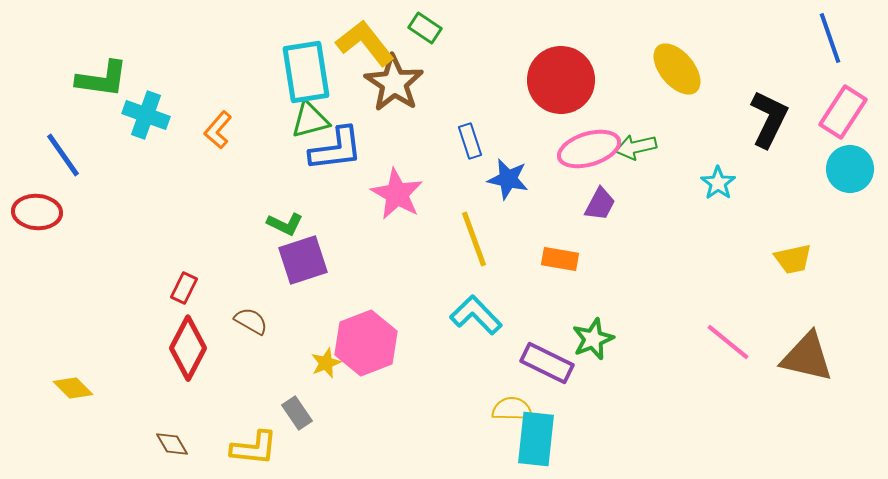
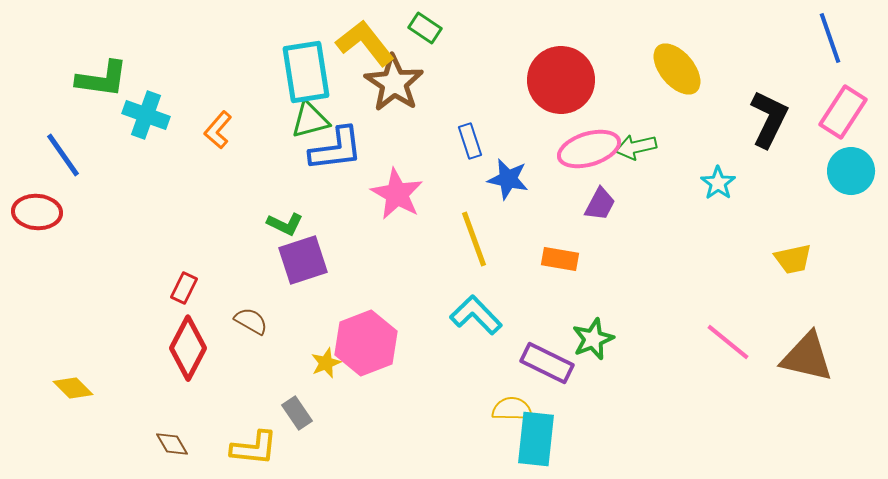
cyan circle at (850, 169): moved 1 px right, 2 px down
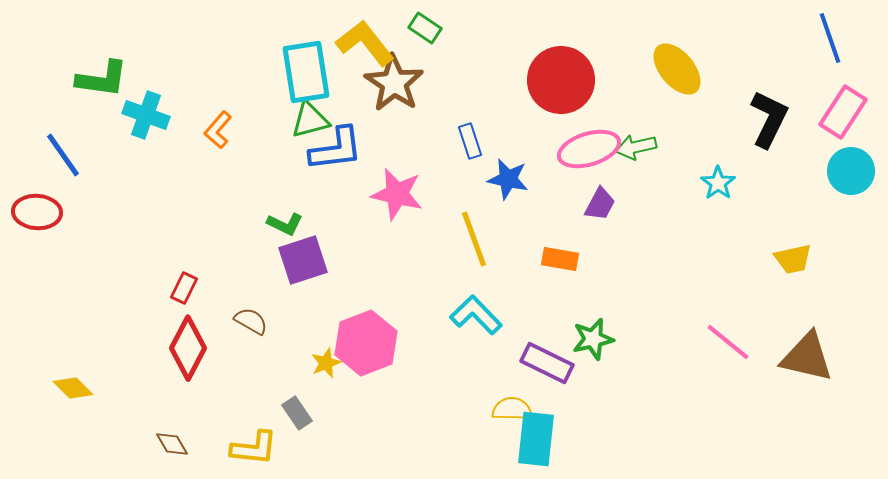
pink star at (397, 194): rotated 16 degrees counterclockwise
green star at (593, 339): rotated 9 degrees clockwise
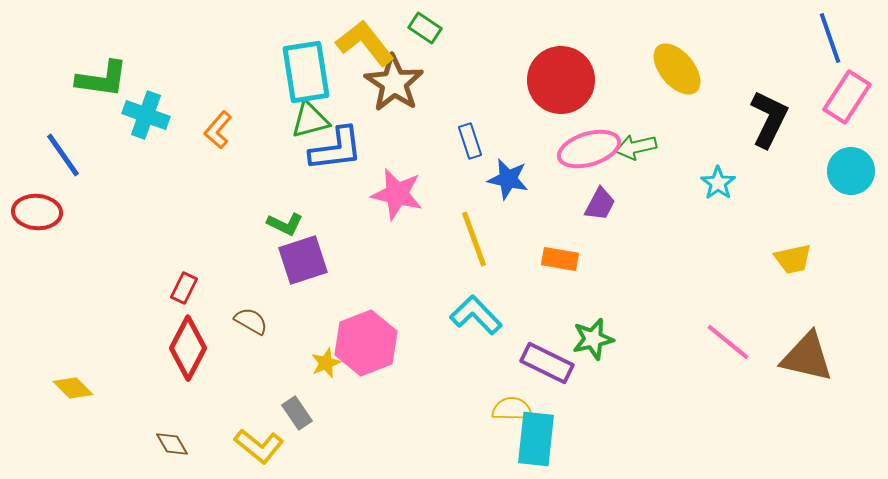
pink rectangle at (843, 112): moved 4 px right, 15 px up
yellow L-shape at (254, 448): moved 5 px right, 2 px up; rotated 33 degrees clockwise
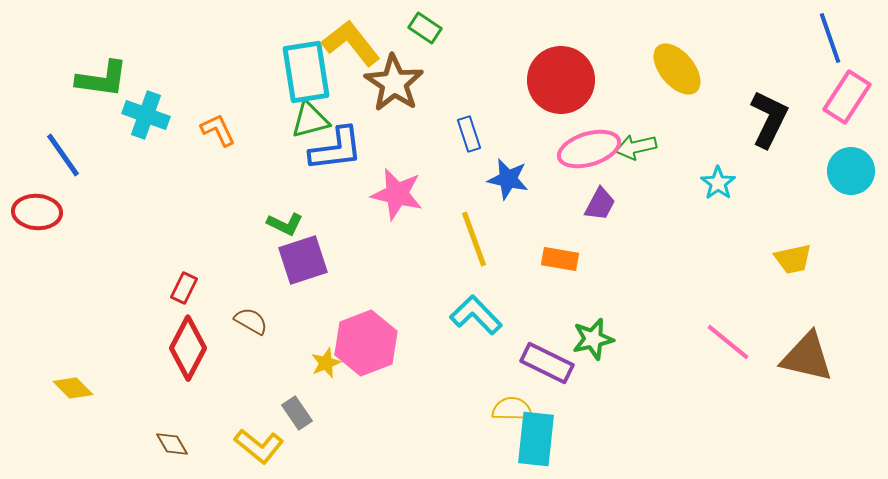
yellow L-shape at (365, 43): moved 14 px left
orange L-shape at (218, 130): rotated 114 degrees clockwise
blue rectangle at (470, 141): moved 1 px left, 7 px up
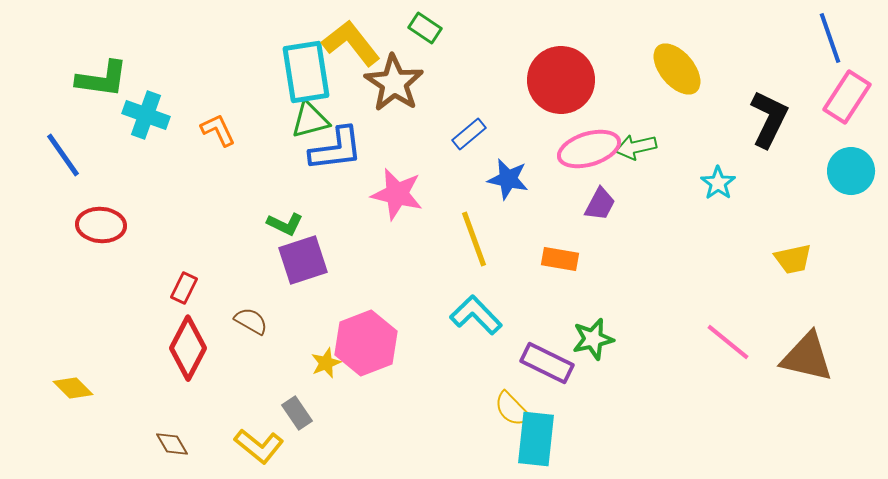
blue rectangle at (469, 134): rotated 68 degrees clockwise
red ellipse at (37, 212): moved 64 px right, 13 px down
yellow semicircle at (512, 409): rotated 135 degrees counterclockwise
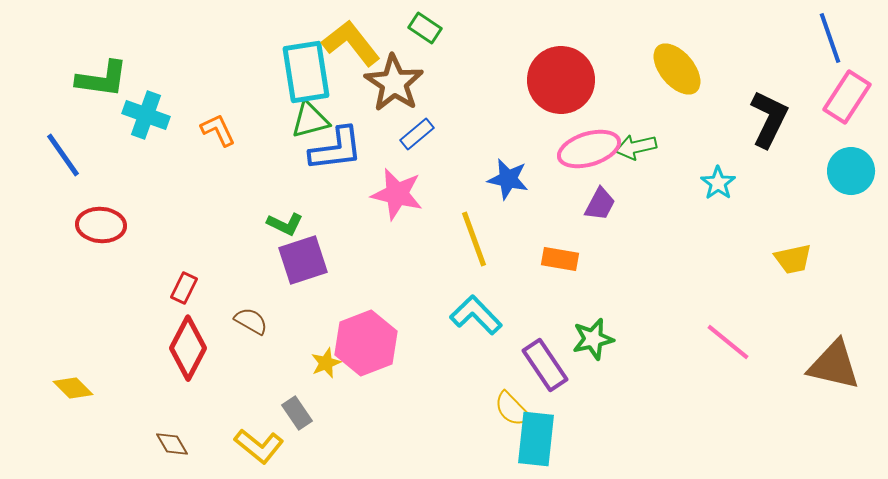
blue rectangle at (469, 134): moved 52 px left
brown triangle at (807, 357): moved 27 px right, 8 px down
purple rectangle at (547, 363): moved 2 px left, 2 px down; rotated 30 degrees clockwise
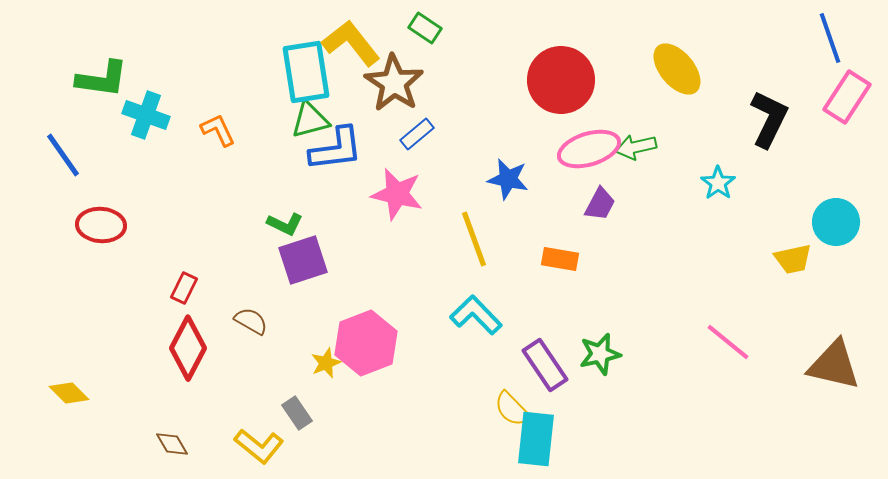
cyan circle at (851, 171): moved 15 px left, 51 px down
green star at (593, 339): moved 7 px right, 15 px down
yellow diamond at (73, 388): moved 4 px left, 5 px down
